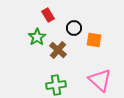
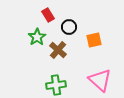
black circle: moved 5 px left, 1 px up
orange square: rotated 21 degrees counterclockwise
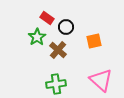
red rectangle: moved 1 px left, 3 px down; rotated 24 degrees counterclockwise
black circle: moved 3 px left
orange square: moved 1 px down
pink triangle: moved 1 px right
green cross: moved 1 px up
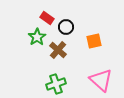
green cross: rotated 12 degrees counterclockwise
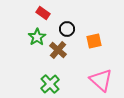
red rectangle: moved 4 px left, 5 px up
black circle: moved 1 px right, 2 px down
green cross: moved 6 px left; rotated 24 degrees counterclockwise
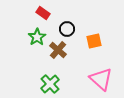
pink triangle: moved 1 px up
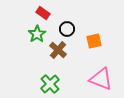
green star: moved 3 px up
pink triangle: rotated 20 degrees counterclockwise
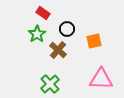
pink triangle: rotated 20 degrees counterclockwise
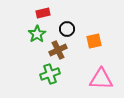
red rectangle: rotated 48 degrees counterclockwise
brown cross: rotated 24 degrees clockwise
green cross: moved 10 px up; rotated 24 degrees clockwise
